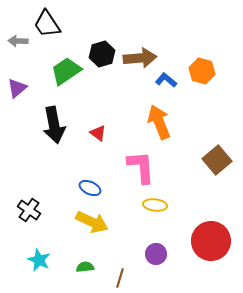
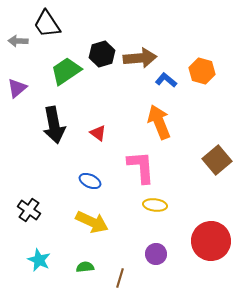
blue ellipse: moved 7 px up
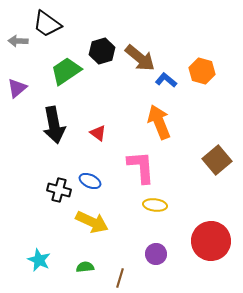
black trapezoid: rotated 20 degrees counterclockwise
black hexagon: moved 3 px up
brown arrow: rotated 44 degrees clockwise
black cross: moved 30 px right, 20 px up; rotated 20 degrees counterclockwise
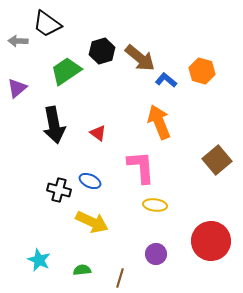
green semicircle: moved 3 px left, 3 px down
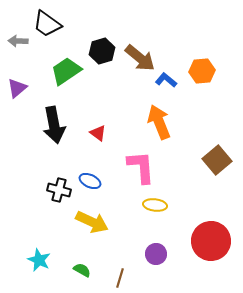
orange hexagon: rotated 20 degrees counterclockwise
green semicircle: rotated 36 degrees clockwise
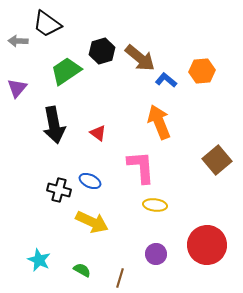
purple triangle: rotated 10 degrees counterclockwise
red circle: moved 4 px left, 4 px down
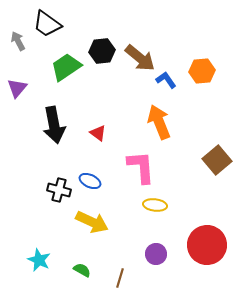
gray arrow: rotated 60 degrees clockwise
black hexagon: rotated 10 degrees clockwise
green trapezoid: moved 4 px up
blue L-shape: rotated 15 degrees clockwise
